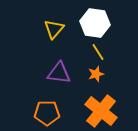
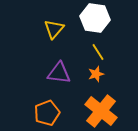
white hexagon: moved 5 px up
orange pentagon: rotated 20 degrees counterclockwise
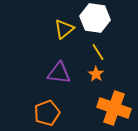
yellow triangle: moved 10 px right; rotated 10 degrees clockwise
orange star: rotated 21 degrees counterclockwise
orange cross: moved 13 px right, 3 px up; rotated 20 degrees counterclockwise
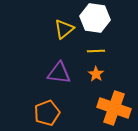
yellow line: moved 2 px left, 1 px up; rotated 60 degrees counterclockwise
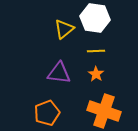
orange cross: moved 10 px left, 3 px down
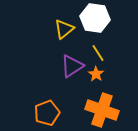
yellow line: moved 2 px right, 2 px down; rotated 60 degrees clockwise
purple triangle: moved 13 px right, 7 px up; rotated 40 degrees counterclockwise
orange cross: moved 2 px left, 1 px up
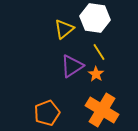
yellow line: moved 1 px right, 1 px up
orange cross: rotated 12 degrees clockwise
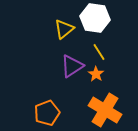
orange cross: moved 3 px right
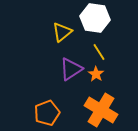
yellow triangle: moved 2 px left, 3 px down
purple triangle: moved 1 px left, 3 px down
orange cross: moved 4 px left
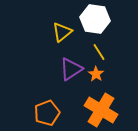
white hexagon: moved 1 px down
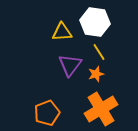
white hexagon: moved 3 px down
yellow triangle: rotated 35 degrees clockwise
purple triangle: moved 1 px left, 4 px up; rotated 20 degrees counterclockwise
orange star: rotated 21 degrees clockwise
orange cross: moved 1 px up; rotated 28 degrees clockwise
